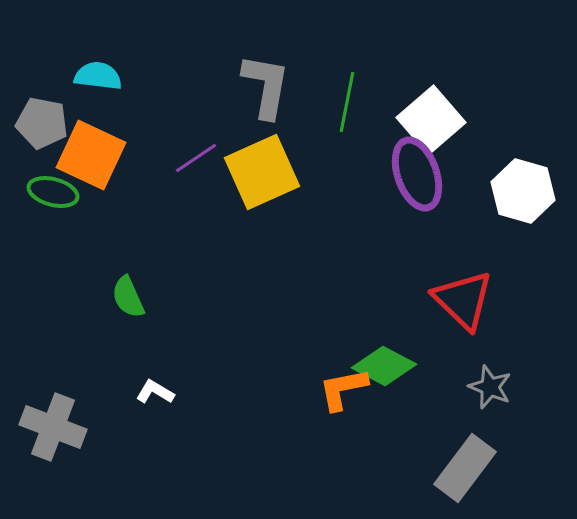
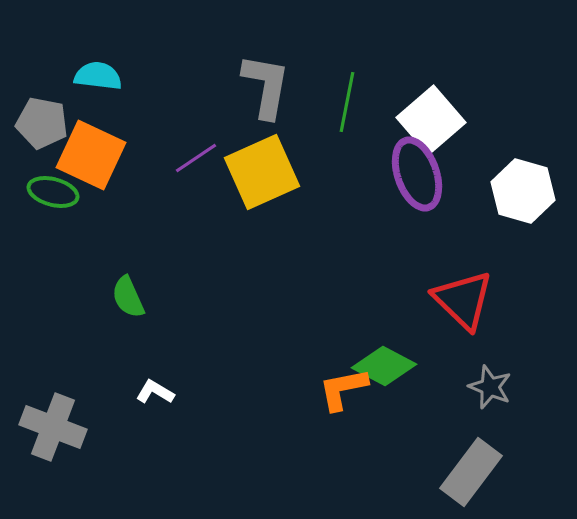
gray rectangle: moved 6 px right, 4 px down
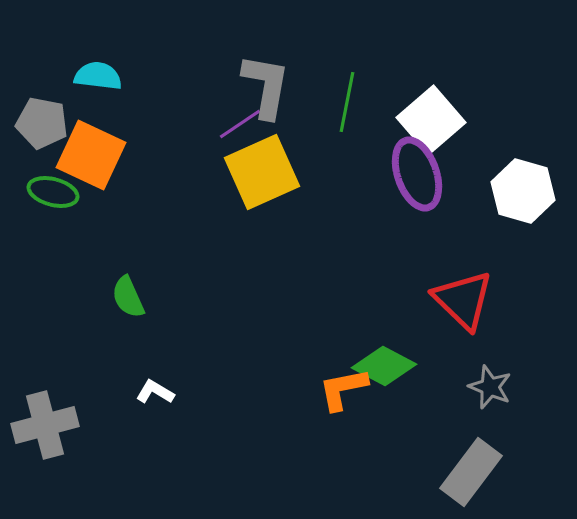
purple line: moved 44 px right, 34 px up
gray cross: moved 8 px left, 2 px up; rotated 36 degrees counterclockwise
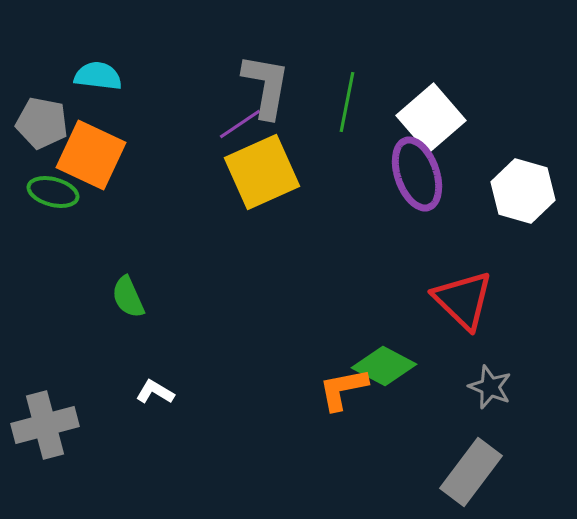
white square: moved 2 px up
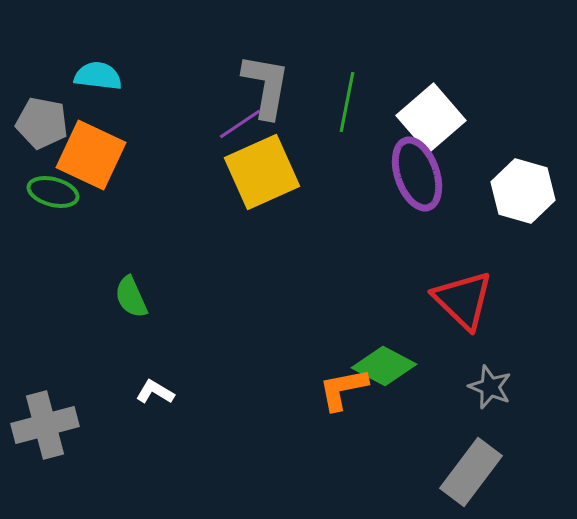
green semicircle: moved 3 px right
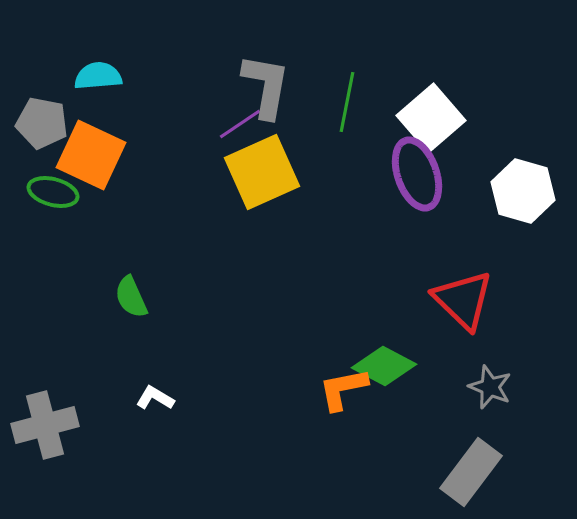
cyan semicircle: rotated 12 degrees counterclockwise
white L-shape: moved 6 px down
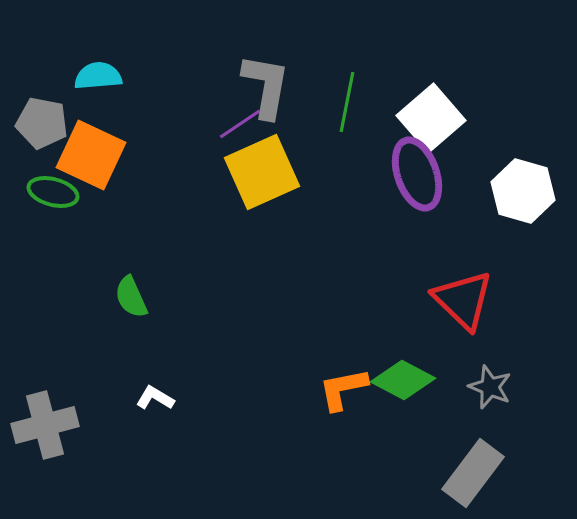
green diamond: moved 19 px right, 14 px down
gray rectangle: moved 2 px right, 1 px down
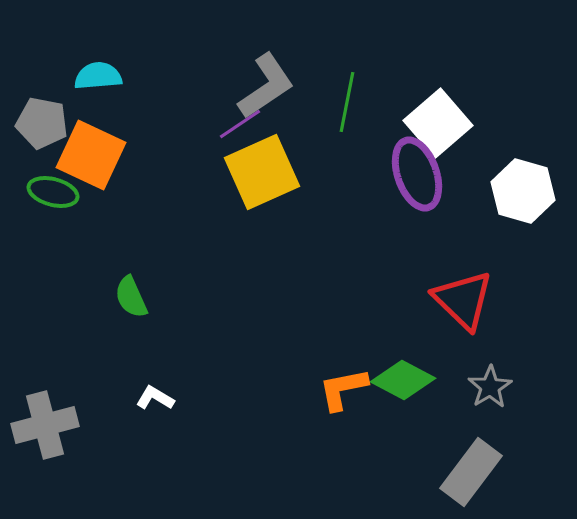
gray L-shape: rotated 46 degrees clockwise
white square: moved 7 px right, 5 px down
gray star: rotated 18 degrees clockwise
gray rectangle: moved 2 px left, 1 px up
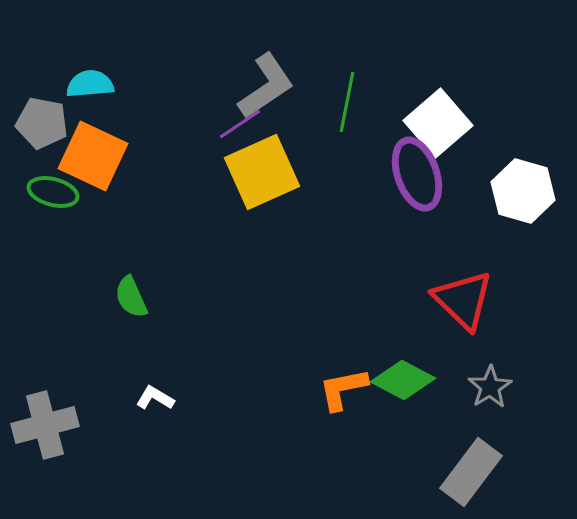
cyan semicircle: moved 8 px left, 8 px down
orange square: moved 2 px right, 1 px down
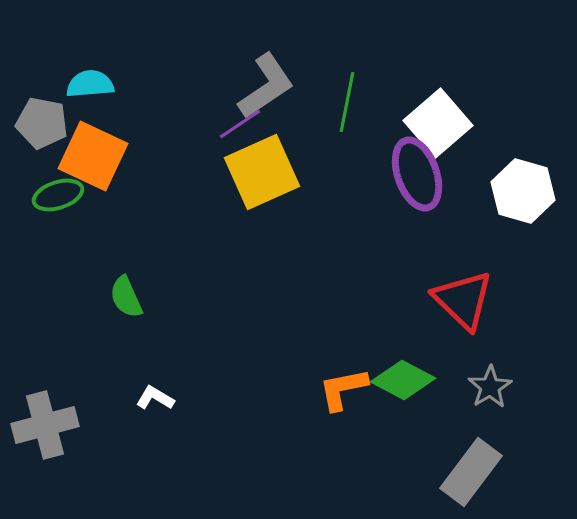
green ellipse: moved 5 px right, 3 px down; rotated 33 degrees counterclockwise
green semicircle: moved 5 px left
